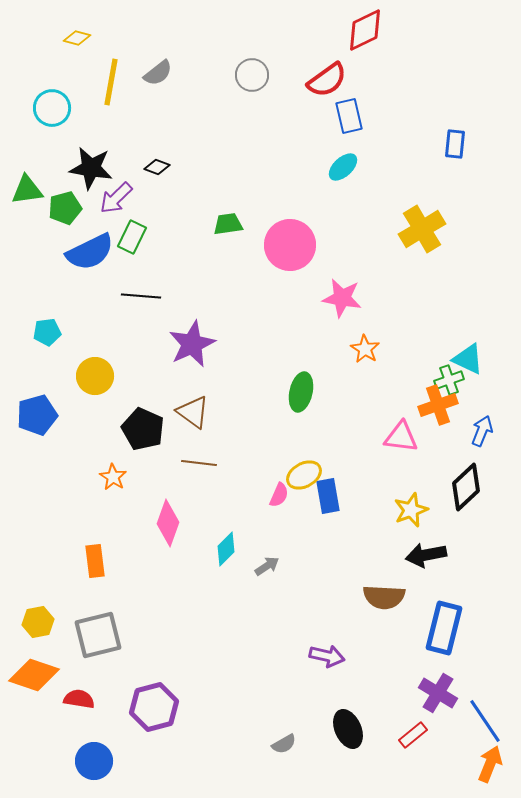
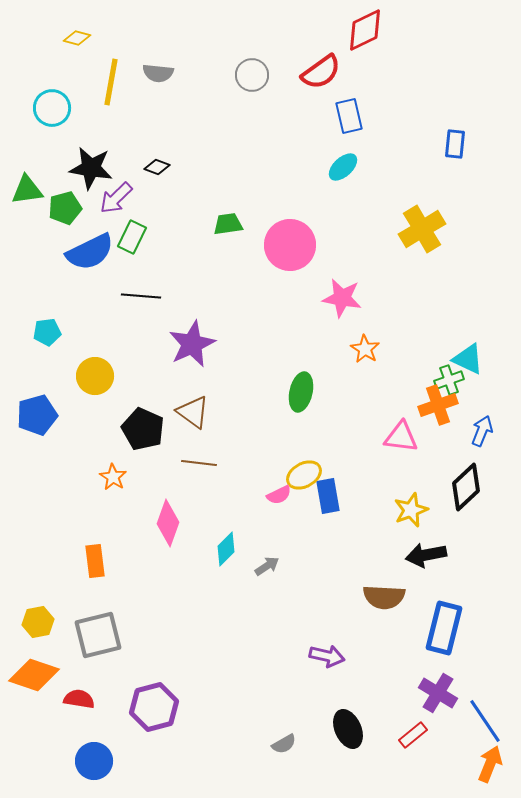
gray semicircle at (158, 73): rotated 44 degrees clockwise
red semicircle at (327, 80): moved 6 px left, 8 px up
pink semicircle at (279, 495): rotated 40 degrees clockwise
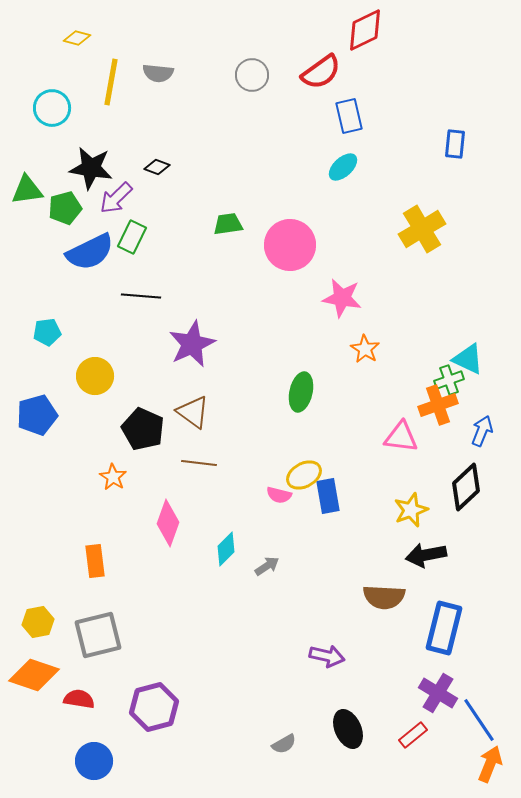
pink semicircle at (279, 495): rotated 40 degrees clockwise
blue line at (485, 721): moved 6 px left, 1 px up
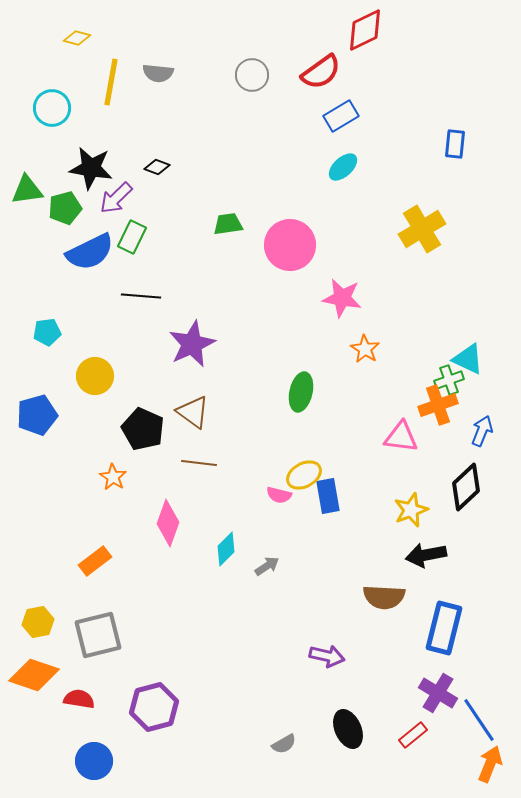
blue rectangle at (349, 116): moved 8 px left; rotated 72 degrees clockwise
orange rectangle at (95, 561): rotated 60 degrees clockwise
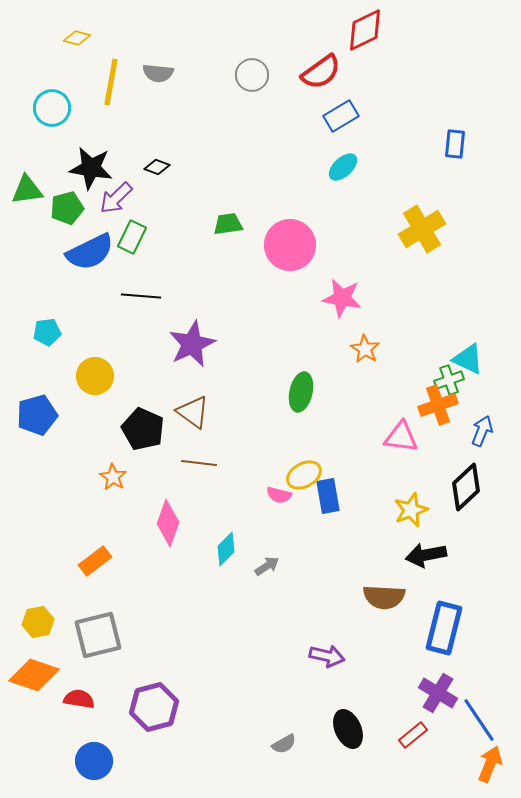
green pentagon at (65, 208): moved 2 px right
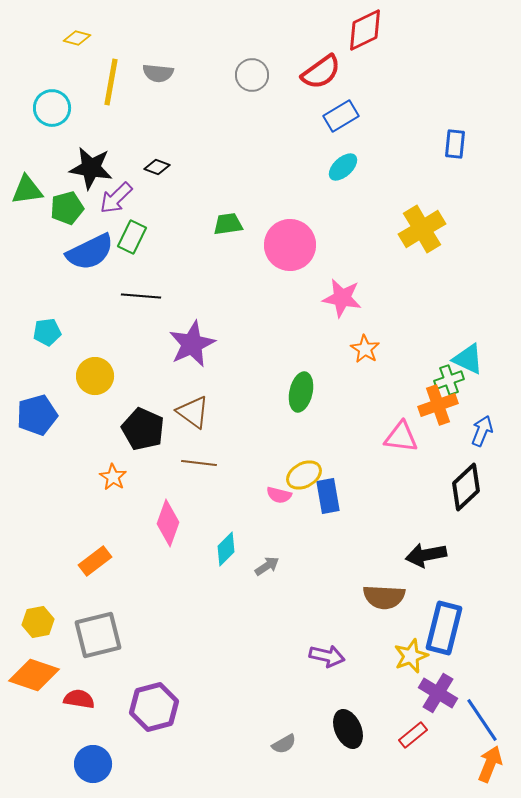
yellow star at (411, 510): moved 146 px down
blue line at (479, 720): moved 3 px right
blue circle at (94, 761): moved 1 px left, 3 px down
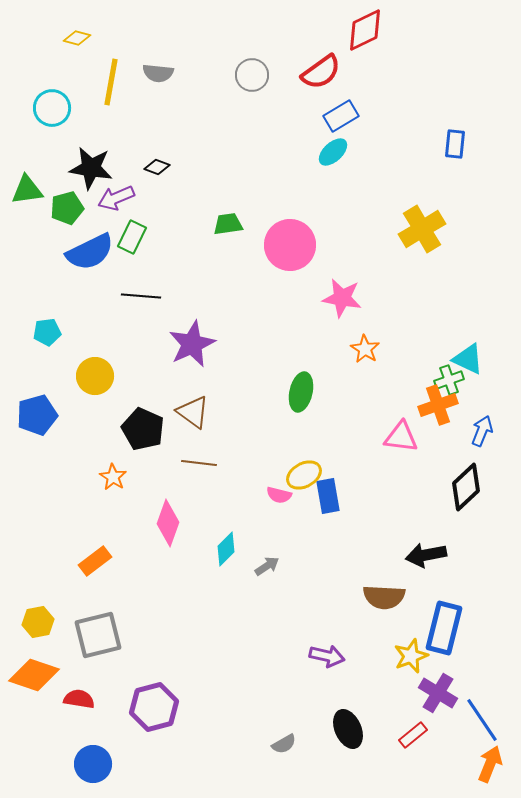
cyan ellipse at (343, 167): moved 10 px left, 15 px up
purple arrow at (116, 198): rotated 21 degrees clockwise
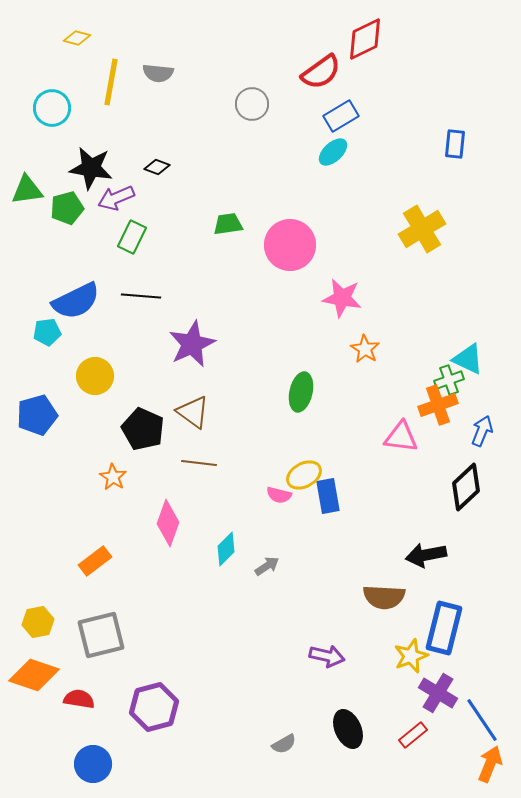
red diamond at (365, 30): moved 9 px down
gray circle at (252, 75): moved 29 px down
blue semicircle at (90, 252): moved 14 px left, 49 px down
gray square at (98, 635): moved 3 px right
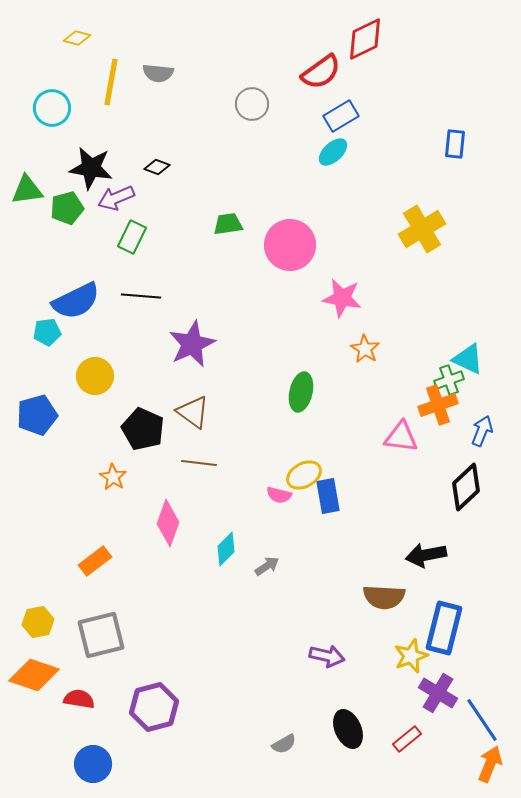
red rectangle at (413, 735): moved 6 px left, 4 px down
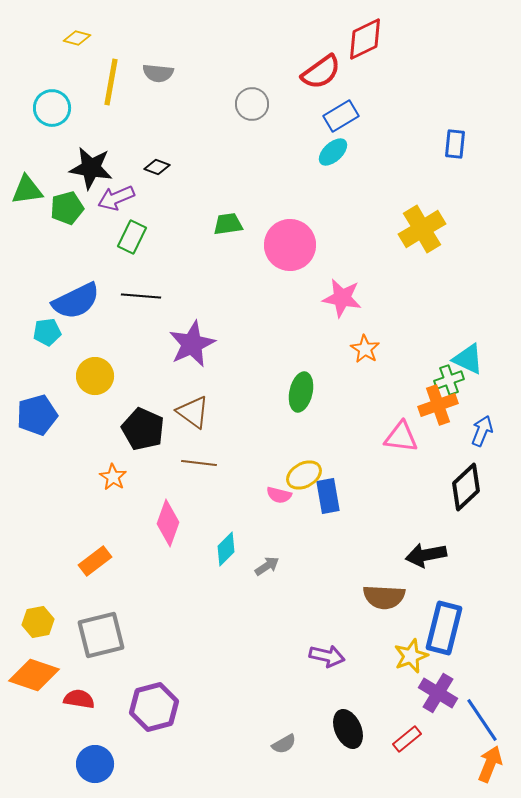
blue circle at (93, 764): moved 2 px right
